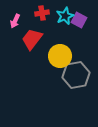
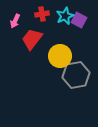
red cross: moved 1 px down
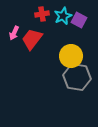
cyan star: moved 2 px left
pink arrow: moved 1 px left, 12 px down
yellow circle: moved 11 px right
gray hexagon: moved 1 px right, 2 px down; rotated 20 degrees clockwise
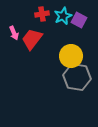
pink arrow: rotated 48 degrees counterclockwise
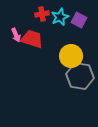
cyan star: moved 3 px left, 1 px down
pink arrow: moved 2 px right, 2 px down
red trapezoid: rotated 70 degrees clockwise
gray hexagon: moved 3 px right, 1 px up
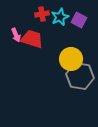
yellow circle: moved 3 px down
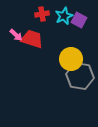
cyan star: moved 4 px right, 1 px up
pink arrow: rotated 24 degrees counterclockwise
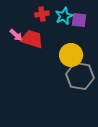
purple square: rotated 21 degrees counterclockwise
yellow circle: moved 4 px up
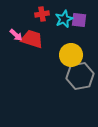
cyan star: moved 3 px down
gray hexagon: rotated 20 degrees counterclockwise
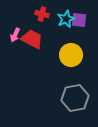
red cross: rotated 24 degrees clockwise
cyan star: moved 2 px right
pink arrow: moved 1 px left; rotated 72 degrees clockwise
red trapezoid: rotated 10 degrees clockwise
gray hexagon: moved 5 px left, 22 px down
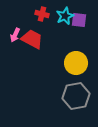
cyan star: moved 1 px left, 3 px up
yellow circle: moved 5 px right, 8 px down
gray hexagon: moved 1 px right, 2 px up
